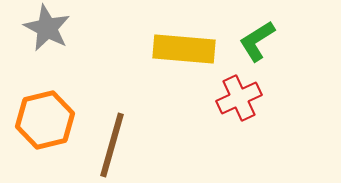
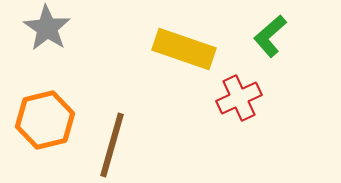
gray star: rotated 6 degrees clockwise
green L-shape: moved 13 px right, 5 px up; rotated 9 degrees counterclockwise
yellow rectangle: rotated 14 degrees clockwise
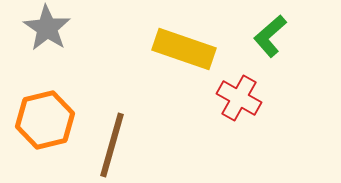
red cross: rotated 36 degrees counterclockwise
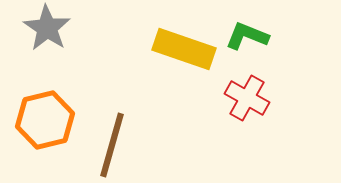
green L-shape: moved 23 px left; rotated 63 degrees clockwise
red cross: moved 8 px right
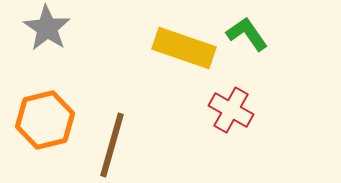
green L-shape: moved 2 px up; rotated 33 degrees clockwise
yellow rectangle: moved 1 px up
red cross: moved 16 px left, 12 px down
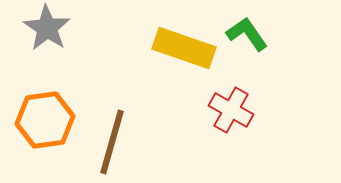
orange hexagon: rotated 6 degrees clockwise
brown line: moved 3 px up
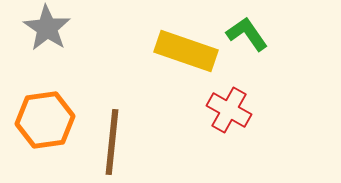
yellow rectangle: moved 2 px right, 3 px down
red cross: moved 2 px left
brown line: rotated 10 degrees counterclockwise
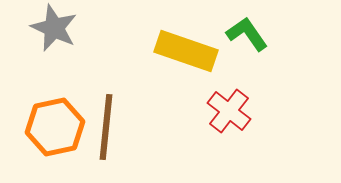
gray star: moved 7 px right; rotated 9 degrees counterclockwise
red cross: moved 1 px down; rotated 9 degrees clockwise
orange hexagon: moved 10 px right, 7 px down; rotated 4 degrees counterclockwise
brown line: moved 6 px left, 15 px up
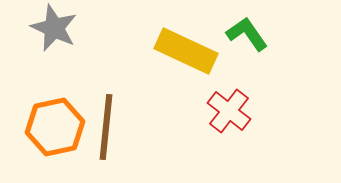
yellow rectangle: rotated 6 degrees clockwise
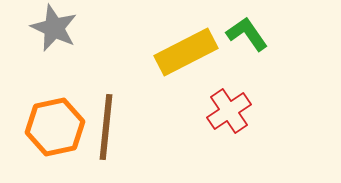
yellow rectangle: moved 1 px down; rotated 52 degrees counterclockwise
red cross: rotated 18 degrees clockwise
